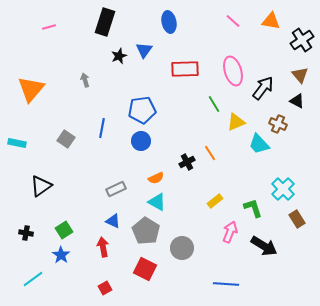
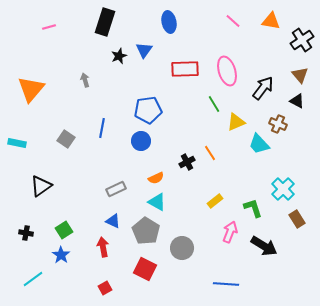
pink ellipse at (233, 71): moved 6 px left
blue pentagon at (142, 110): moved 6 px right
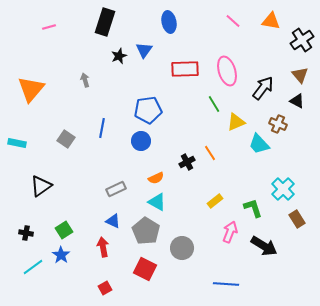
cyan line at (33, 279): moved 12 px up
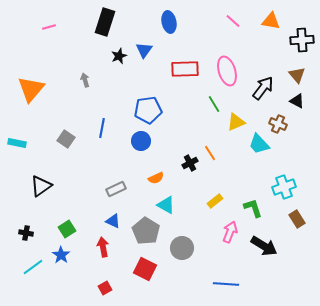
black cross at (302, 40): rotated 30 degrees clockwise
brown triangle at (300, 75): moved 3 px left
black cross at (187, 162): moved 3 px right, 1 px down
cyan cross at (283, 189): moved 1 px right, 2 px up; rotated 25 degrees clockwise
cyan triangle at (157, 202): moved 9 px right, 3 px down
green square at (64, 230): moved 3 px right, 1 px up
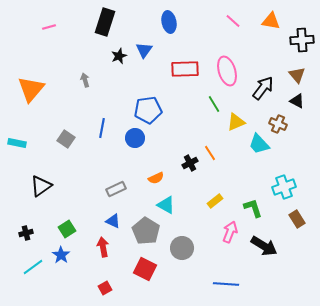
blue circle at (141, 141): moved 6 px left, 3 px up
black cross at (26, 233): rotated 24 degrees counterclockwise
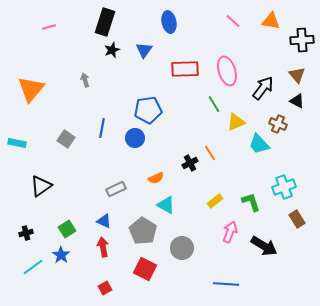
black star at (119, 56): moved 7 px left, 6 px up
green L-shape at (253, 208): moved 2 px left, 6 px up
blue triangle at (113, 221): moved 9 px left
gray pentagon at (146, 231): moved 3 px left
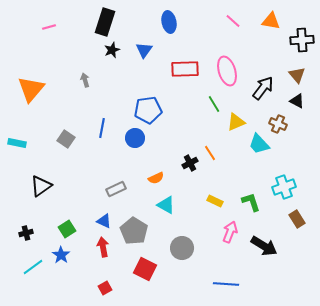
yellow rectangle at (215, 201): rotated 63 degrees clockwise
gray pentagon at (143, 231): moved 9 px left
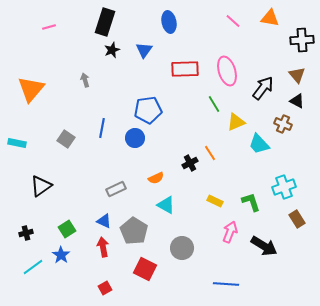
orange triangle at (271, 21): moved 1 px left, 3 px up
brown cross at (278, 124): moved 5 px right
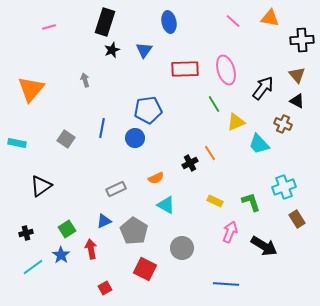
pink ellipse at (227, 71): moved 1 px left, 1 px up
blue triangle at (104, 221): rotated 49 degrees counterclockwise
red arrow at (103, 247): moved 12 px left, 2 px down
